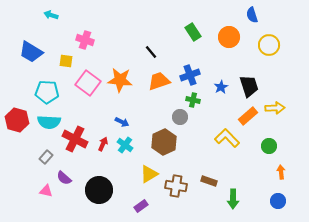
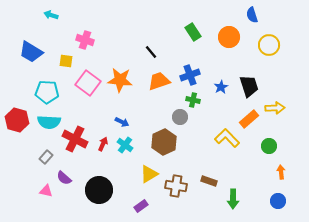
orange rectangle: moved 1 px right, 3 px down
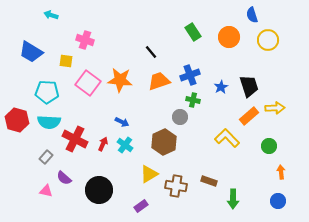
yellow circle: moved 1 px left, 5 px up
orange rectangle: moved 3 px up
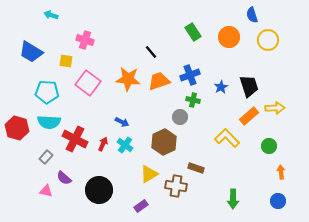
orange star: moved 8 px right, 1 px up
red hexagon: moved 8 px down
brown rectangle: moved 13 px left, 13 px up
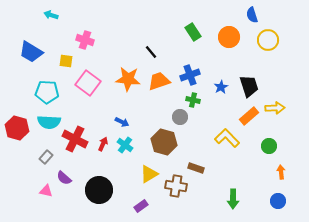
brown hexagon: rotated 20 degrees counterclockwise
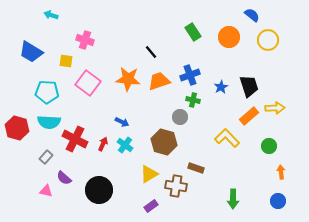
blue semicircle: rotated 147 degrees clockwise
purple rectangle: moved 10 px right
